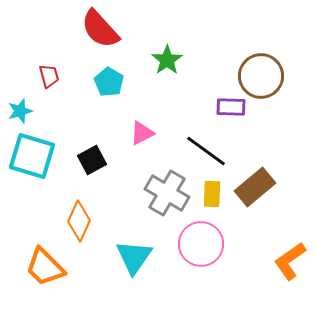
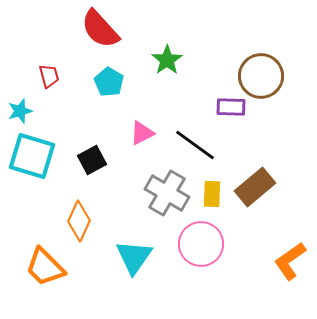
black line: moved 11 px left, 6 px up
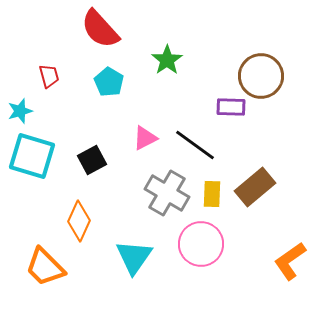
pink triangle: moved 3 px right, 5 px down
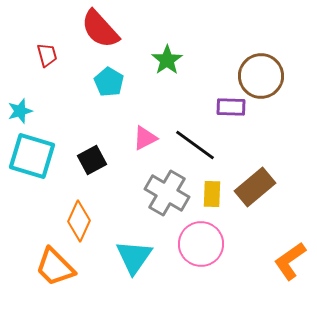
red trapezoid: moved 2 px left, 21 px up
orange trapezoid: moved 10 px right
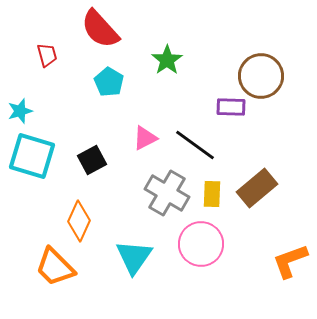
brown rectangle: moved 2 px right, 1 px down
orange L-shape: rotated 15 degrees clockwise
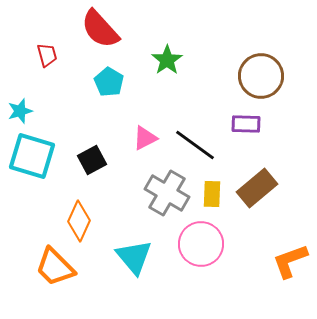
purple rectangle: moved 15 px right, 17 px down
cyan triangle: rotated 15 degrees counterclockwise
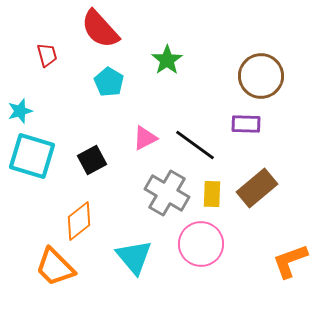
orange diamond: rotated 27 degrees clockwise
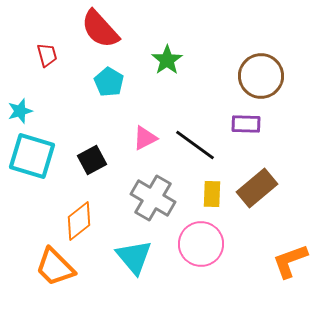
gray cross: moved 14 px left, 5 px down
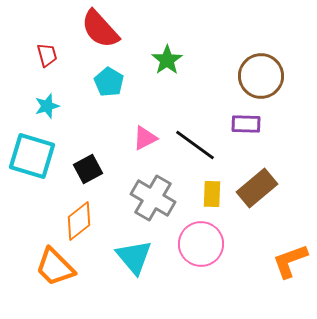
cyan star: moved 27 px right, 5 px up
black square: moved 4 px left, 9 px down
